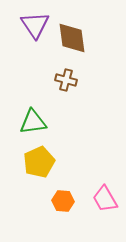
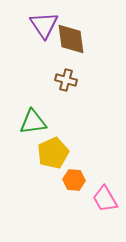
purple triangle: moved 9 px right
brown diamond: moved 1 px left, 1 px down
yellow pentagon: moved 14 px right, 9 px up
orange hexagon: moved 11 px right, 21 px up
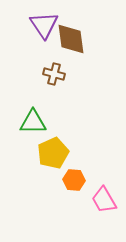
brown cross: moved 12 px left, 6 px up
green triangle: rotated 8 degrees clockwise
pink trapezoid: moved 1 px left, 1 px down
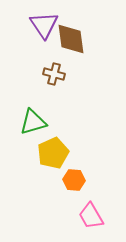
green triangle: rotated 16 degrees counterclockwise
pink trapezoid: moved 13 px left, 16 px down
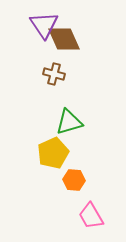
brown diamond: moved 7 px left; rotated 16 degrees counterclockwise
green triangle: moved 36 px right
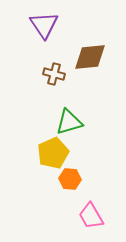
brown diamond: moved 26 px right, 18 px down; rotated 72 degrees counterclockwise
orange hexagon: moved 4 px left, 1 px up
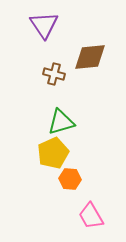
green triangle: moved 8 px left
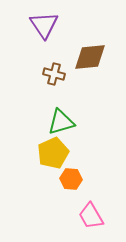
orange hexagon: moved 1 px right
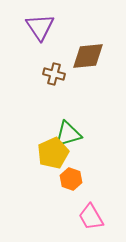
purple triangle: moved 4 px left, 2 px down
brown diamond: moved 2 px left, 1 px up
green triangle: moved 7 px right, 12 px down
orange hexagon: rotated 15 degrees clockwise
pink trapezoid: moved 1 px down
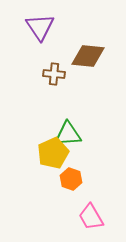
brown diamond: rotated 12 degrees clockwise
brown cross: rotated 10 degrees counterclockwise
green triangle: rotated 12 degrees clockwise
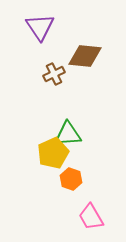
brown diamond: moved 3 px left
brown cross: rotated 30 degrees counterclockwise
